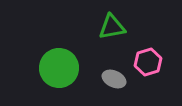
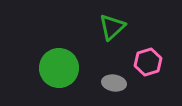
green triangle: rotated 32 degrees counterclockwise
gray ellipse: moved 4 px down; rotated 15 degrees counterclockwise
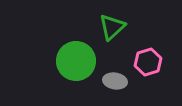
green circle: moved 17 px right, 7 px up
gray ellipse: moved 1 px right, 2 px up
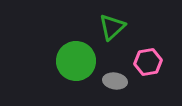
pink hexagon: rotated 8 degrees clockwise
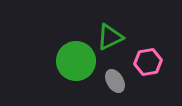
green triangle: moved 2 px left, 10 px down; rotated 16 degrees clockwise
gray ellipse: rotated 50 degrees clockwise
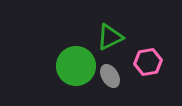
green circle: moved 5 px down
gray ellipse: moved 5 px left, 5 px up
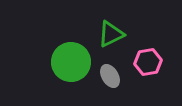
green triangle: moved 1 px right, 3 px up
green circle: moved 5 px left, 4 px up
